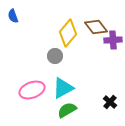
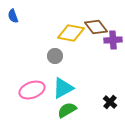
yellow diamond: moved 3 px right; rotated 60 degrees clockwise
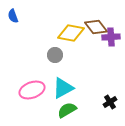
purple cross: moved 2 px left, 3 px up
gray circle: moved 1 px up
black cross: rotated 16 degrees clockwise
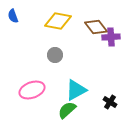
yellow diamond: moved 13 px left, 12 px up
cyan triangle: moved 13 px right, 2 px down
black cross: rotated 24 degrees counterclockwise
green semicircle: rotated 12 degrees counterclockwise
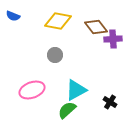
blue semicircle: rotated 48 degrees counterclockwise
purple cross: moved 2 px right, 2 px down
